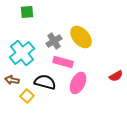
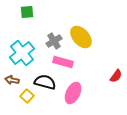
red semicircle: rotated 24 degrees counterclockwise
pink ellipse: moved 5 px left, 10 px down
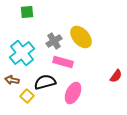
black semicircle: rotated 30 degrees counterclockwise
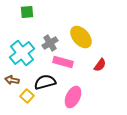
gray cross: moved 4 px left, 2 px down
red semicircle: moved 16 px left, 11 px up
pink ellipse: moved 4 px down
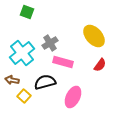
green square: rotated 24 degrees clockwise
yellow ellipse: moved 13 px right, 1 px up
yellow square: moved 3 px left
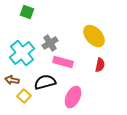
red semicircle: rotated 24 degrees counterclockwise
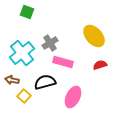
red semicircle: rotated 120 degrees counterclockwise
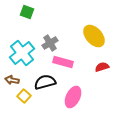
red semicircle: moved 2 px right, 2 px down
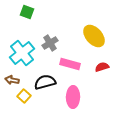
pink rectangle: moved 7 px right, 2 px down
pink ellipse: rotated 25 degrees counterclockwise
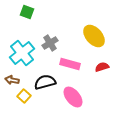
pink ellipse: rotated 40 degrees counterclockwise
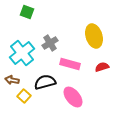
yellow ellipse: rotated 25 degrees clockwise
